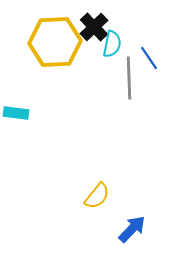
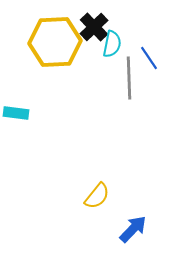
blue arrow: moved 1 px right
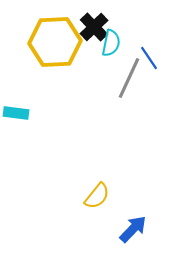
cyan semicircle: moved 1 px left, 1 px up
gray line: rotated 27 degrees clockwise
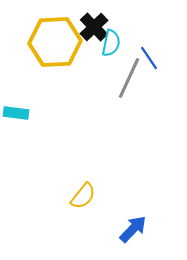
yellow semicircle: moved 14 px left
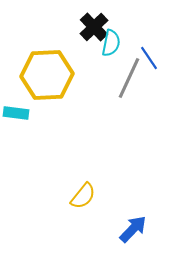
yellow hexagon: moved 8 px left, 33 px down
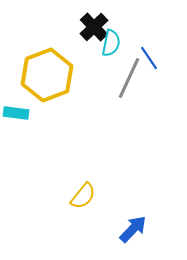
yellow hexagon: rotated 18 degrees counterclockwise
